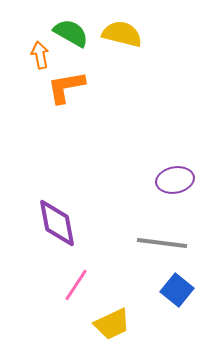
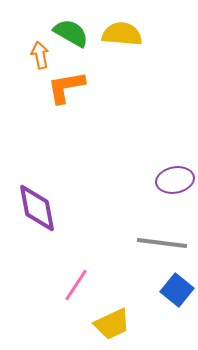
yellow semicircle: rotated 9 degrees counterclockwise
purple diamond: moved 20 px left, 15 px up
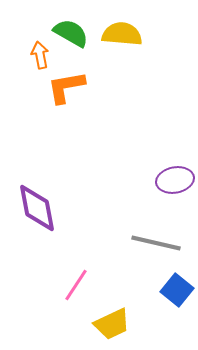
gray line: moved 6 px left; rotated 6 degrees clockwise
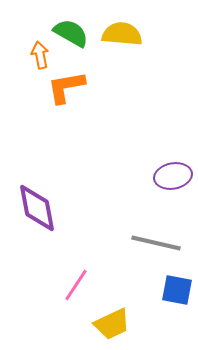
purple ellipse: moved 2 px left, 4 px up
blue square: rotated 28 degrees counterclockwise
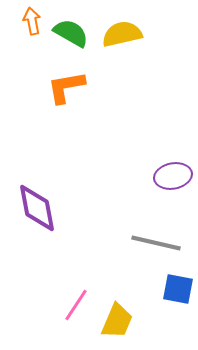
yellow semicircle: rotated 18 degrees counterclockwise
orange arrow: moved 8 px left, 34 px up
pink line: moved 20 px down
blue square: moved 1 px right, 1 px up
yellow trapezoid: moved 5 px right, 3 px up; rotated 42 degrees counterclockwise
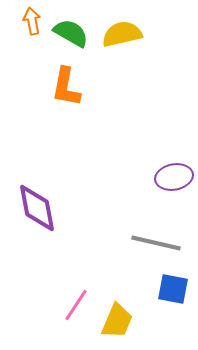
orange L-shape: rotated 69 degrees counterclockwise
purple ellipse: moved 1 px right, 1 px down
blue square: moved 5 px left
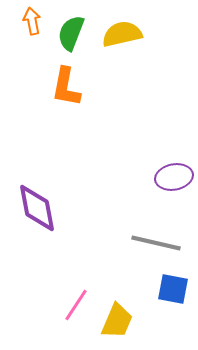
green semicircle: rotated 99 degrees counterclockwise
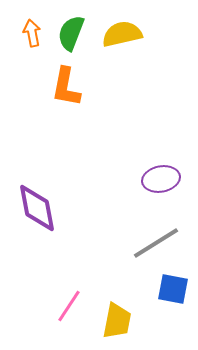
orange arrow: moved 12 px down
purple ellipse: moved 13 px left, 2 px down
gray line: rotated 45 degrees counterclockwise
pink line: moved 7 px left, 1 px down
yellow trapezoid: rotated 12 degrees counterclockwise
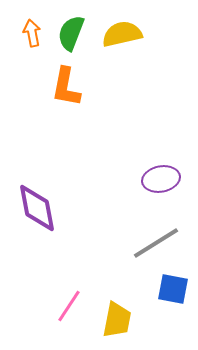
yellow trapezoid: moved 1 px up
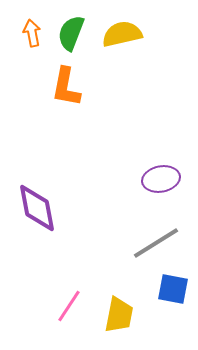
yellow trapezoid: moved 2 px right, 5 px up
